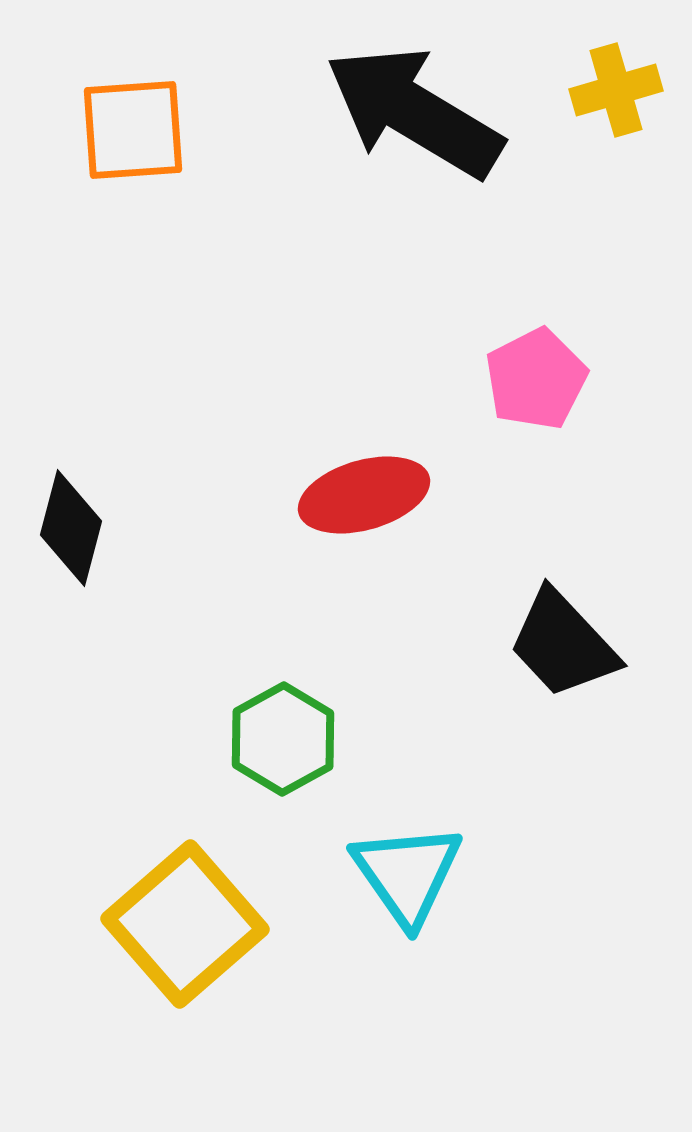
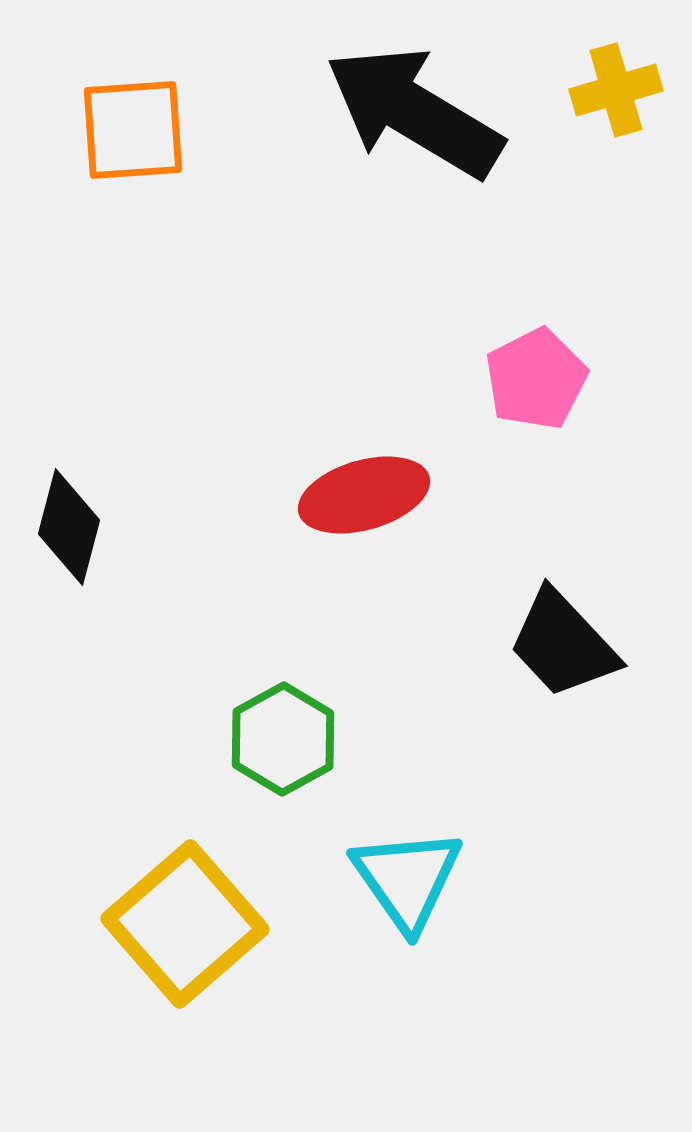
black diamond: moved 2 px left, 1 px up
cyan triangle: moved 5 px down
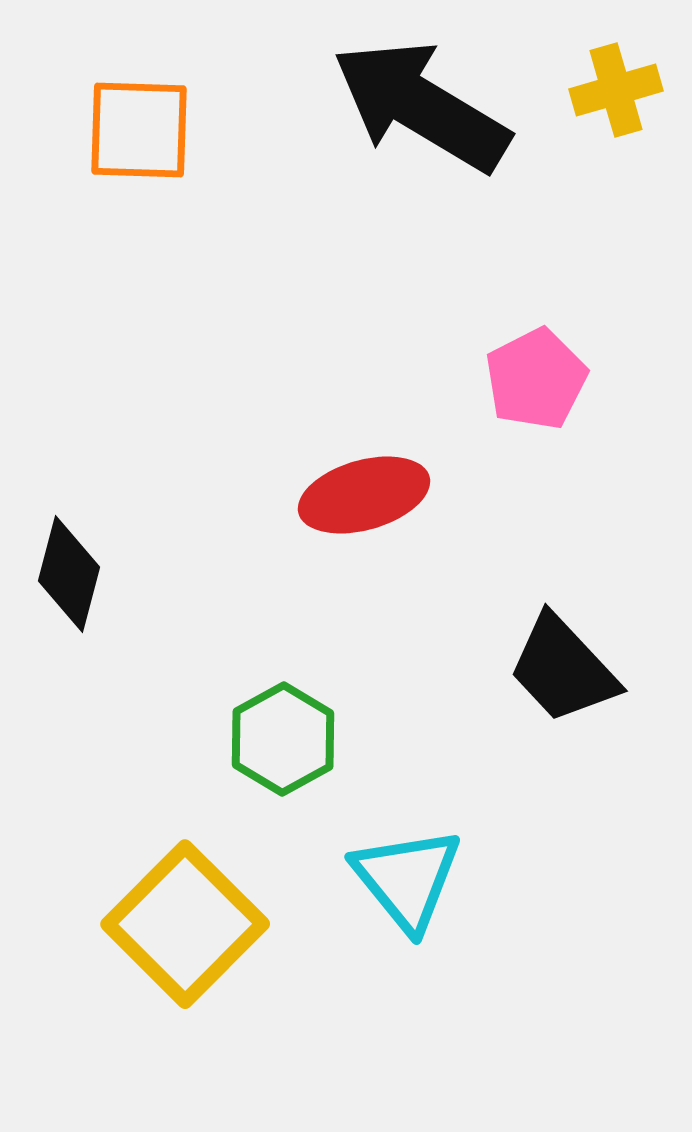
black arrow: moved 7 px right, 6 px up
orange square: moved 6 px right; rotated 6 degrees clockwise
black diamond: moved 47 px down
black trapezoid: moved 25 px down
cyan triangle: rotated 4 degrees counterclockwise
yellow square: rotated 4 degrees counterclockwise
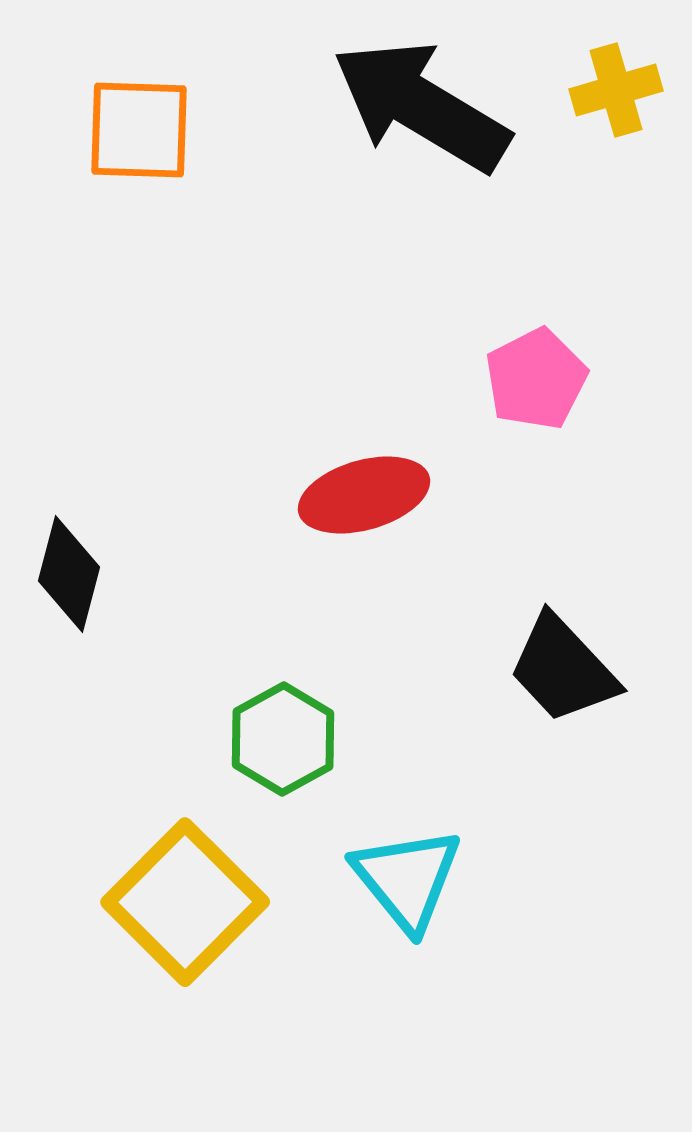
yellow square: moved 22 px up
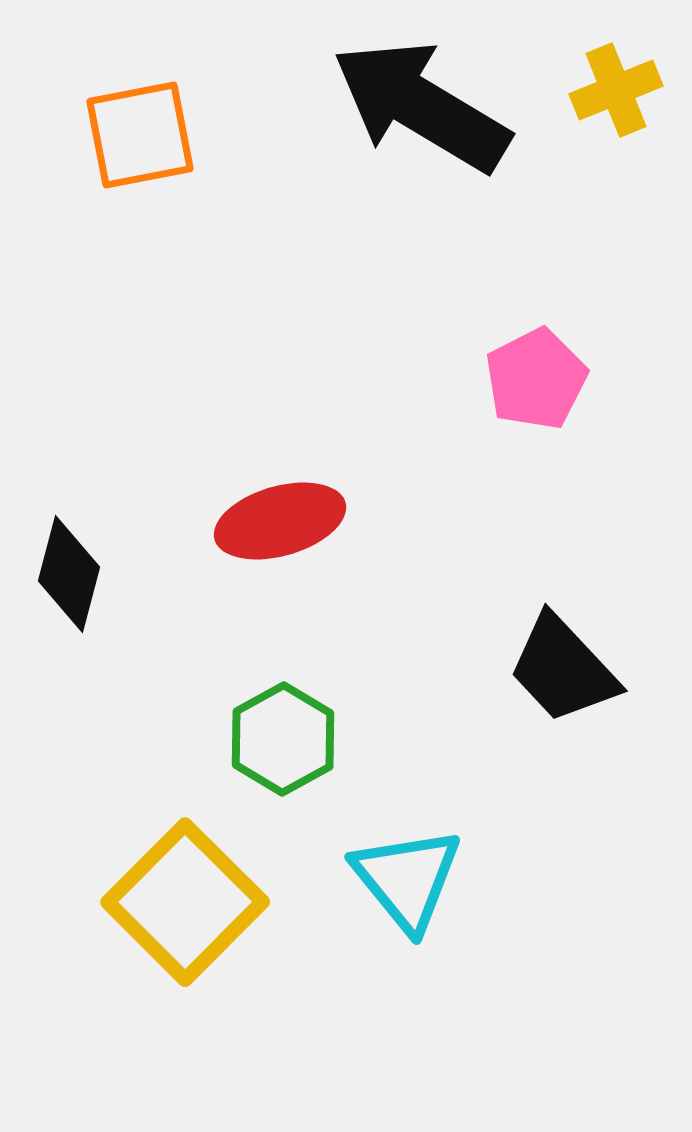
yellow cross: rotated 6 degrees counterclockwise
orange square: moved 1 px right, 5 px down; rotated 13 degrees counterclockwise
red ellipse: moved 84 px left, 26 px down
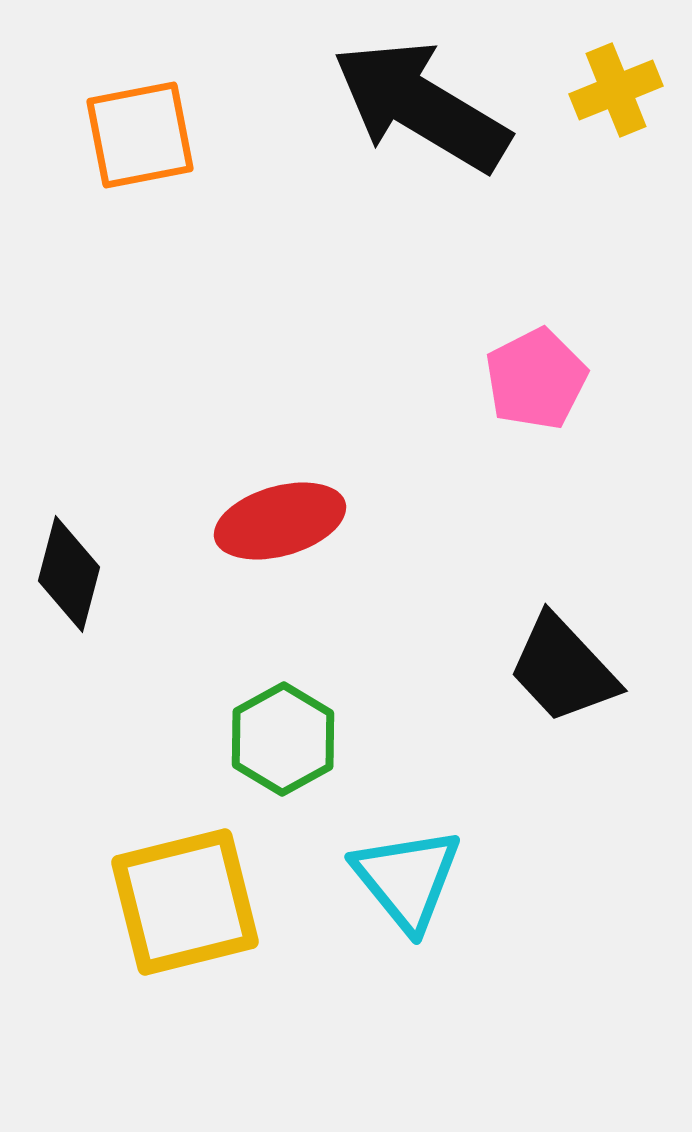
yellow square: rotated 31 degrees clockwise
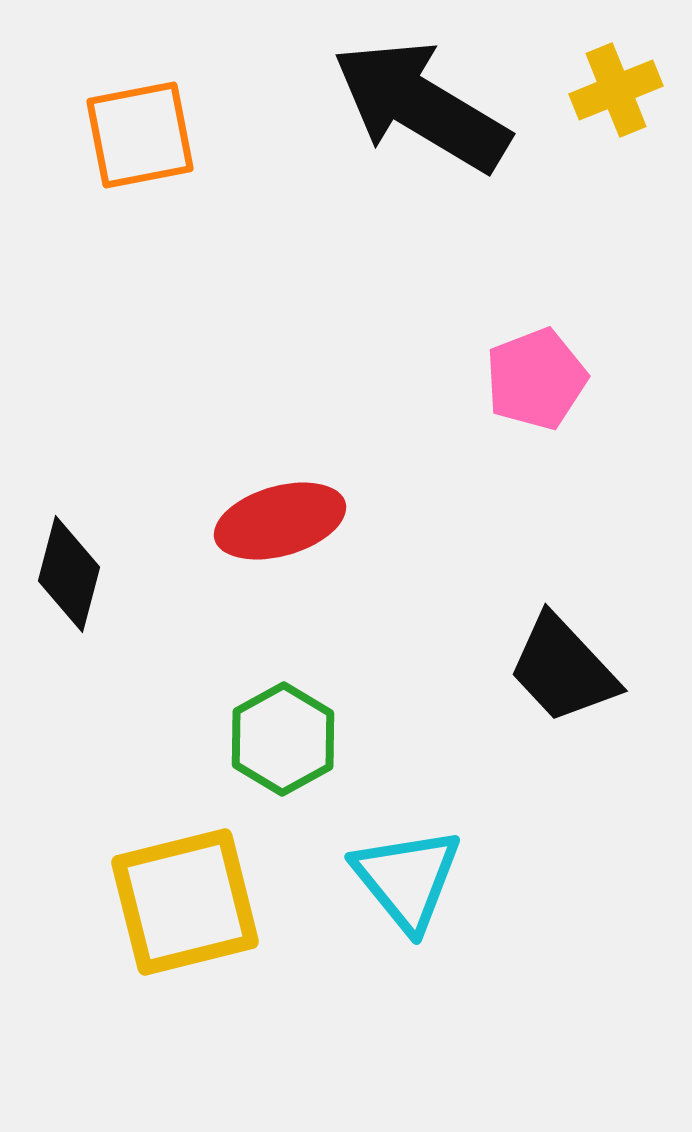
pink pentagon: rotated 6 degrees clockwise
